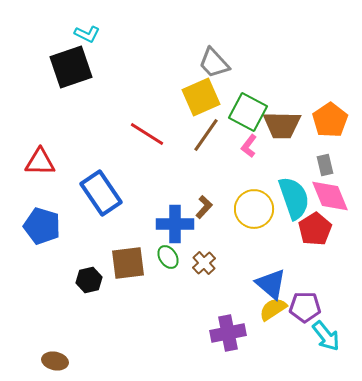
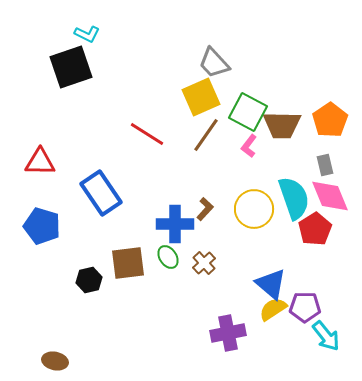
brown L-shape: moved 1 px right, 2 px down
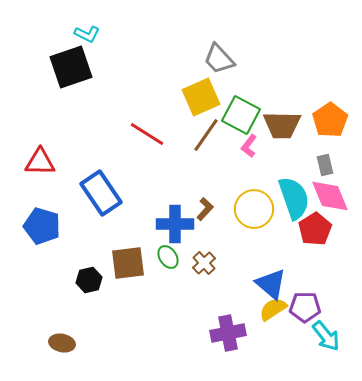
gray trapezoid: moved 5 px right, 4 px up
green square: moved 7 px left, 3 px down
brown ellipse: moved 7 px right, 18 px up
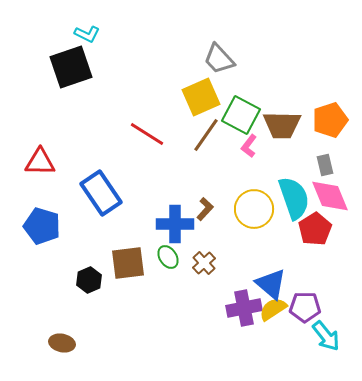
orange pentagon: rotated 16 degrees clockwise
black hexagon: rotated 10 degrees counterclockwise
purple cross: moved 16 px right, 25 px up
